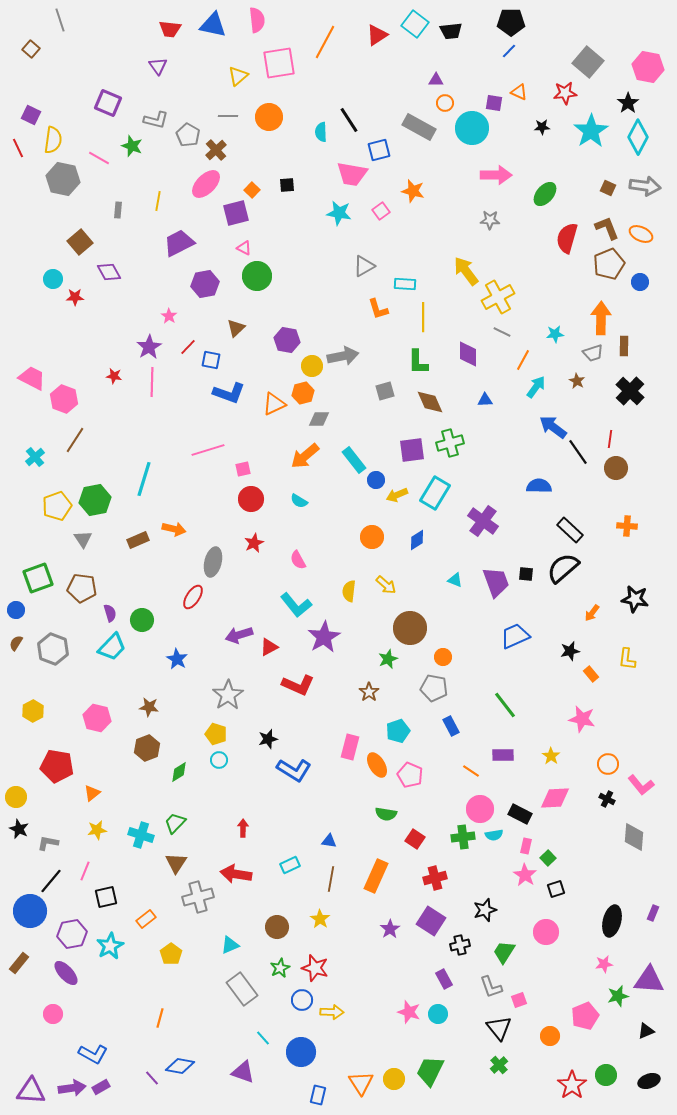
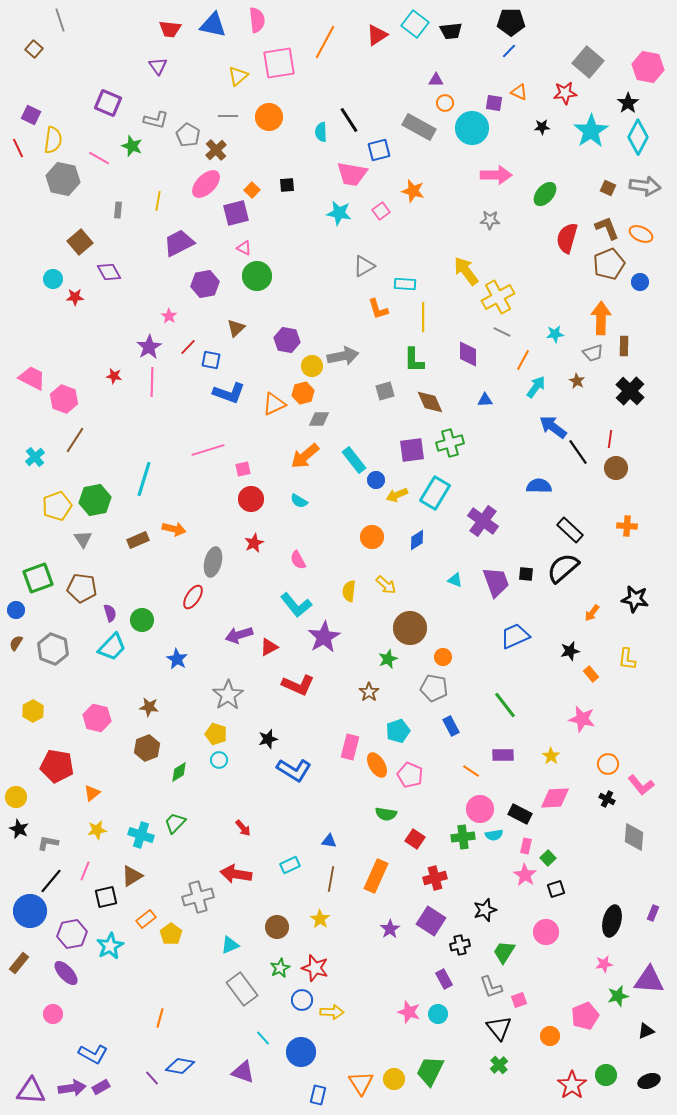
brown square at (31, 49): moved 3 px right
green L-shape at (418, 362): moved 4 px left, 2 px up
red arrow at (243, 828): rotated 138 degrees clockwise
brown triangle at (176, 863): moved 44 px left, 13 px down; rotated 25 degrees clockwise
yellow pentagon at (171, 954): moved 20 px up
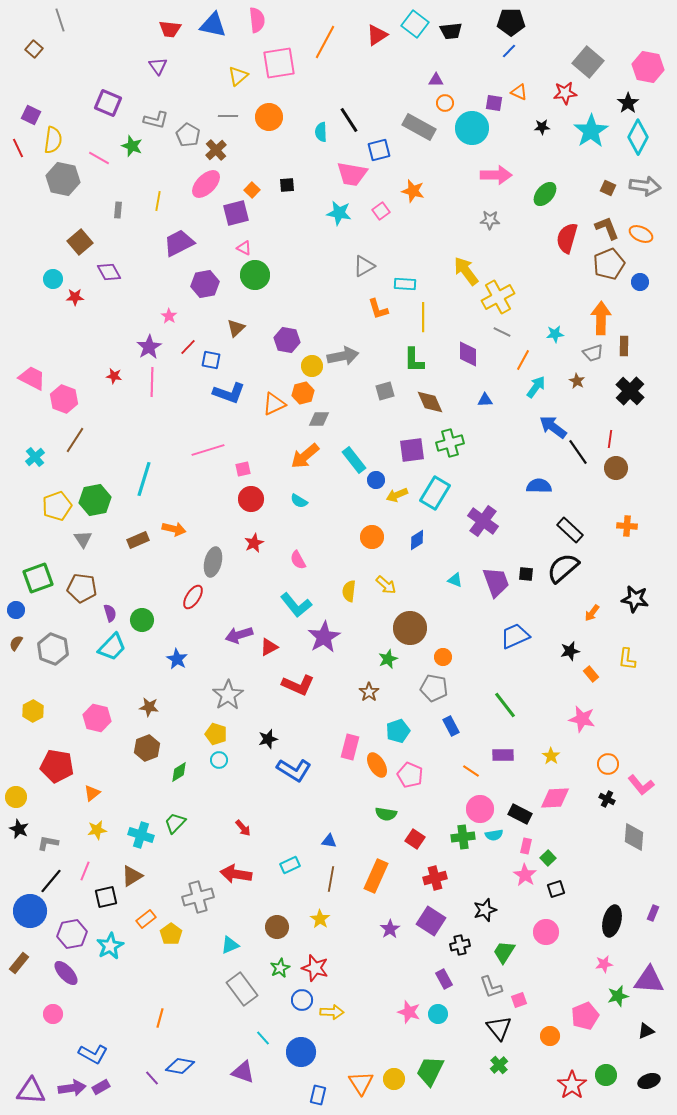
green circle at (257, 276): moved 2 px left, 1 px up
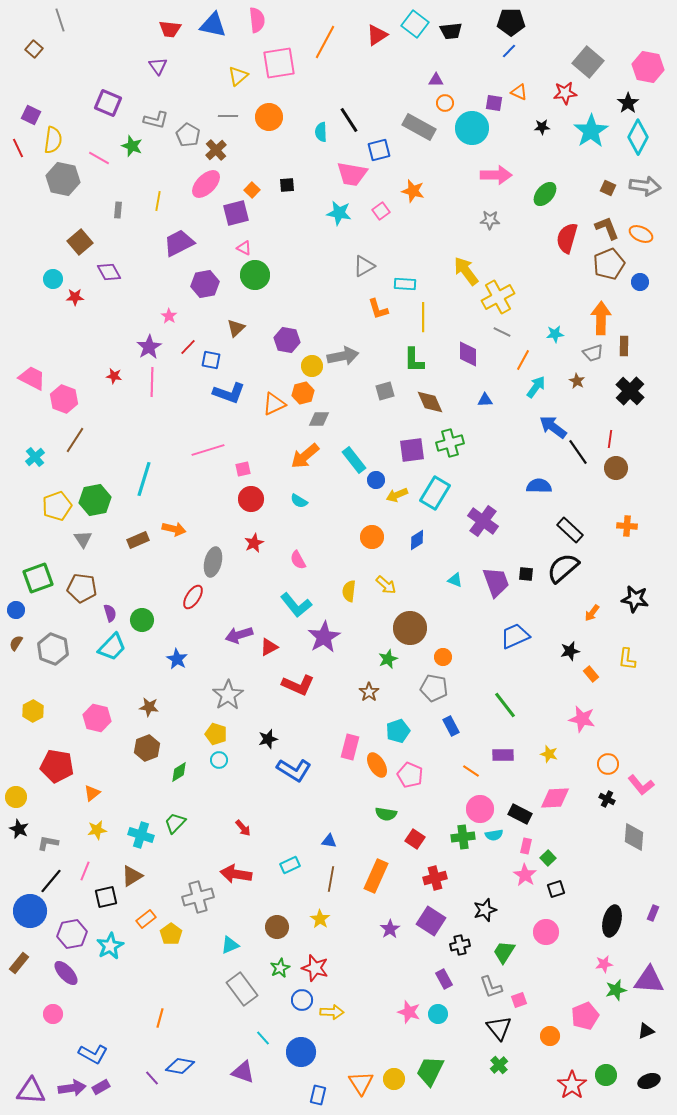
yellow star at (551, 756): moved 2 px left, 2 px up; rotated 18 degrees counterclockwise
green star at (618, 996): moved 2 px left, 6 px up
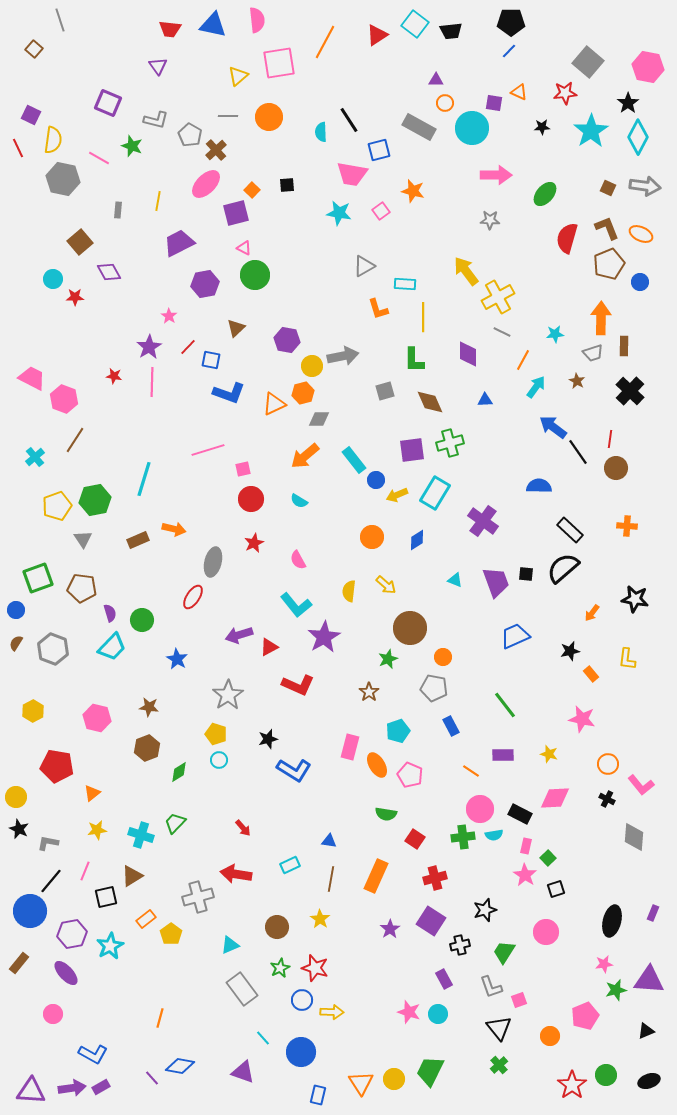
gray pentagon at (188, 135): moved 2 px right
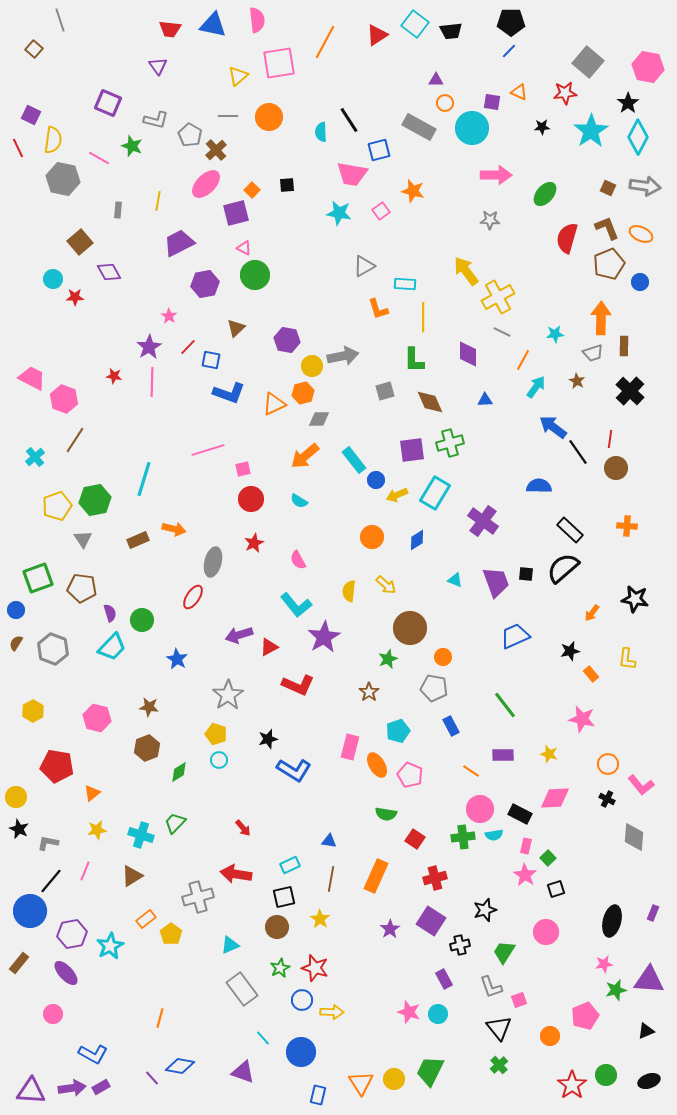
purple square at (494, 103): moved 2 px left, 1 px up
black square at (106, 897): moved 178 px right
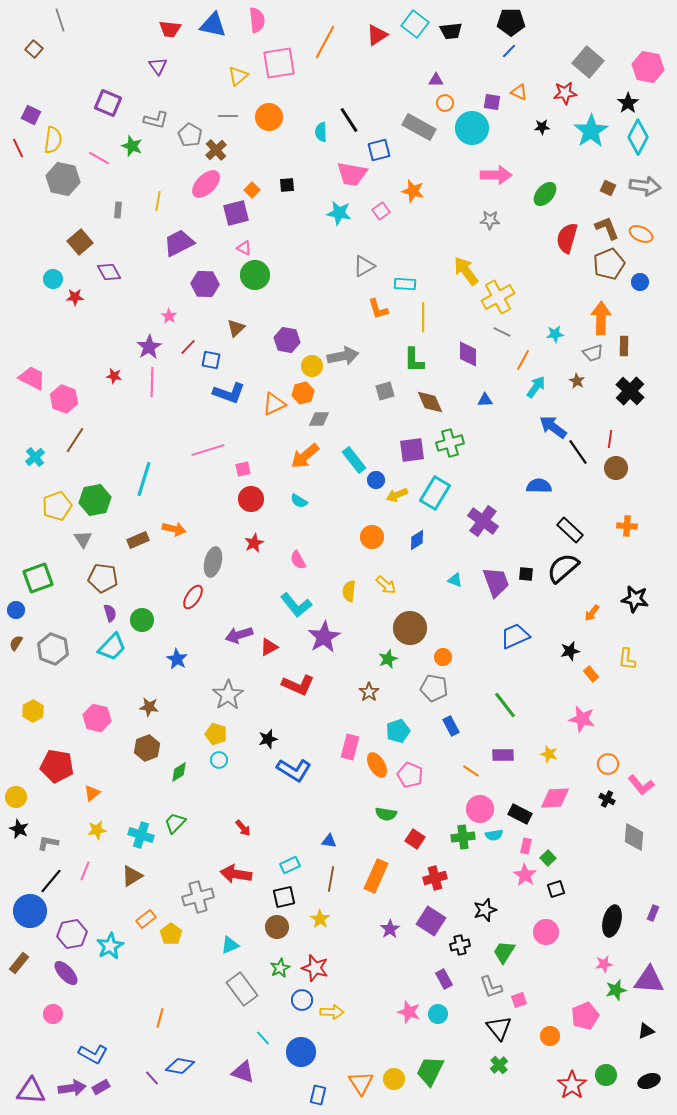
purple hexagon at (205, 284): rotated 12 degrees clockwise
brown pentagon at (82, 588): moved 21 px right, 10 px up
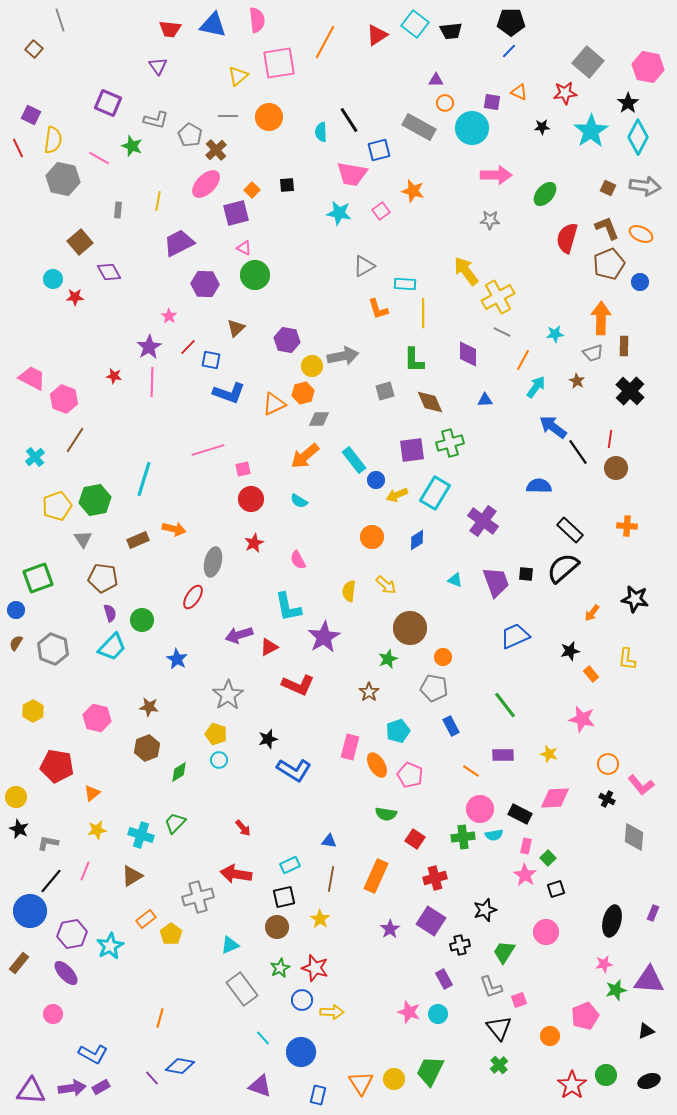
yellow line at (423, 317): moved 4 px up
cyan L-shape at (296, 605): moved 8 px left, 2 px down; rotated 28 degrees clockwise
purple triangle at (243, 1072): moved 17 px right, 14 px down
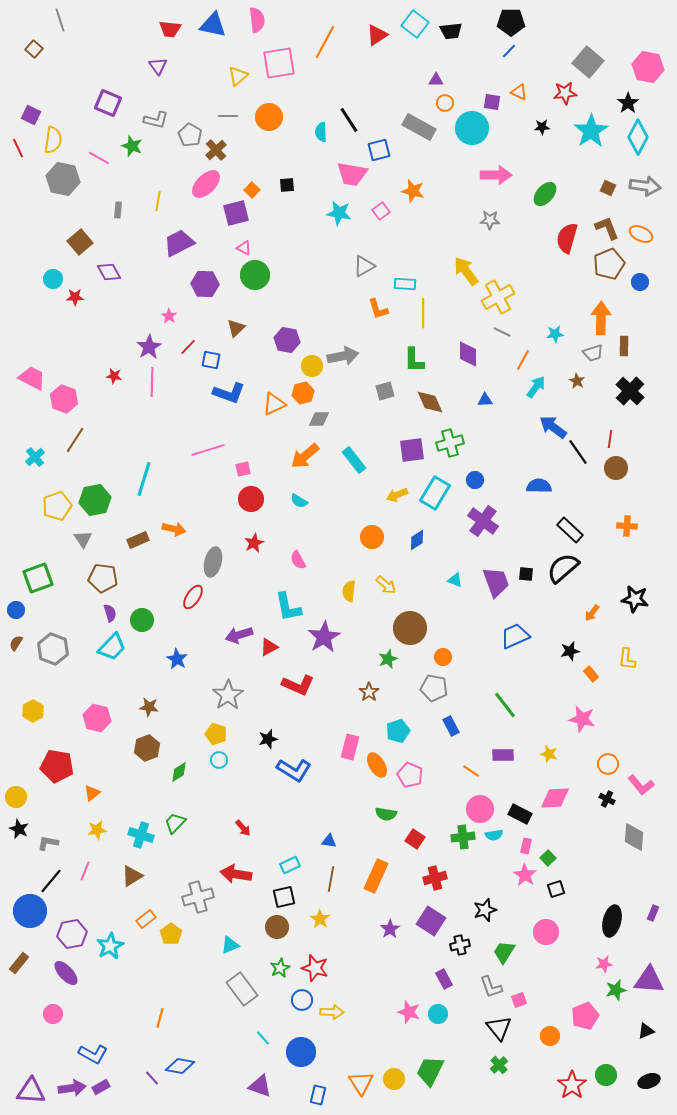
blue circle at (376, 480): moved 99 px right
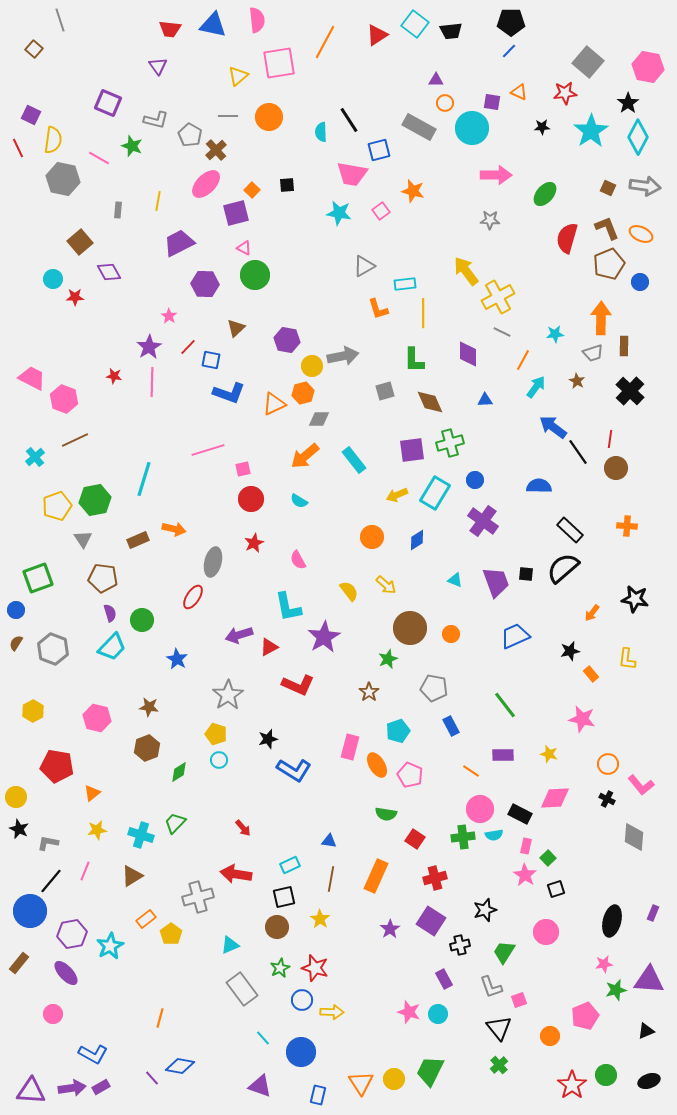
cyan rectangle at (405, 284): rotated 10 degrees counterclockwise
brown line at (75, 440): rotated 32 degrees clockwise
yellow semicircle at (349, 591): rotated 135 degrees clockwise
orange circle at (443, 657): moved 8 px right, 23 px up
